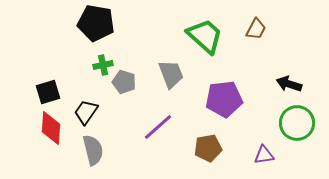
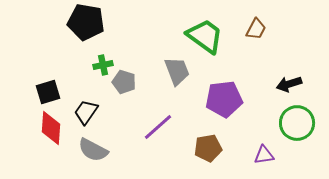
black pentagon: moved 10 px left, 1 px up
green trapezoid: rotated 6 degrees counterclockwise
gray trapezoid: moved 6 px right, 3 px up
black arrow: rotated 35 degrees counterclockwise
gray semicircle: rotated 132 degrees clockwise
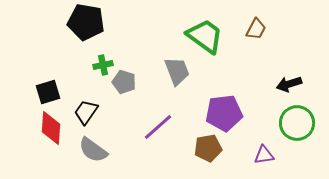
purple pentagon: moved 14 px down
gray semicircle: rotated 8 degrees clockwise
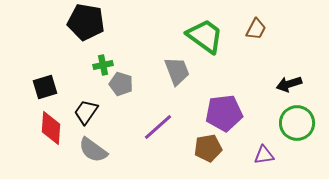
gray pentagon: moved 3 px left, 2 px down
black square: moved 3 px left, 5 px up
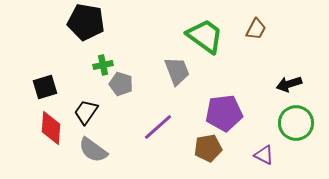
green circle: moved 1 px left
purple triangle: rotated 35 degrees clockwise
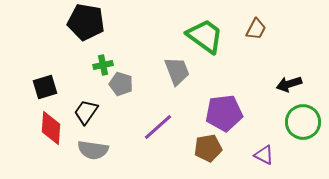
green circle: moved 7 px right, 1 px up
gray semicircle: rotated 28 degrees counterclockwise
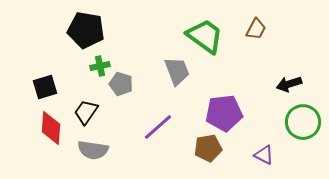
black pentagon: moved 8 px down
green cross: moved 3 px left, 1 px down
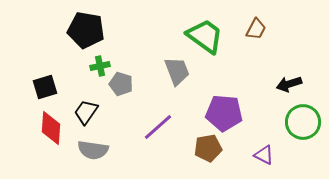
purple pentagon: rotated 12 degrees clockwise
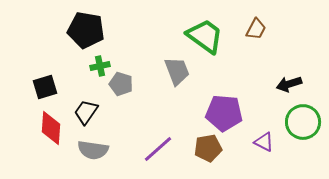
purple line: moved 22 px down
purple triangle: moved 13 px up
